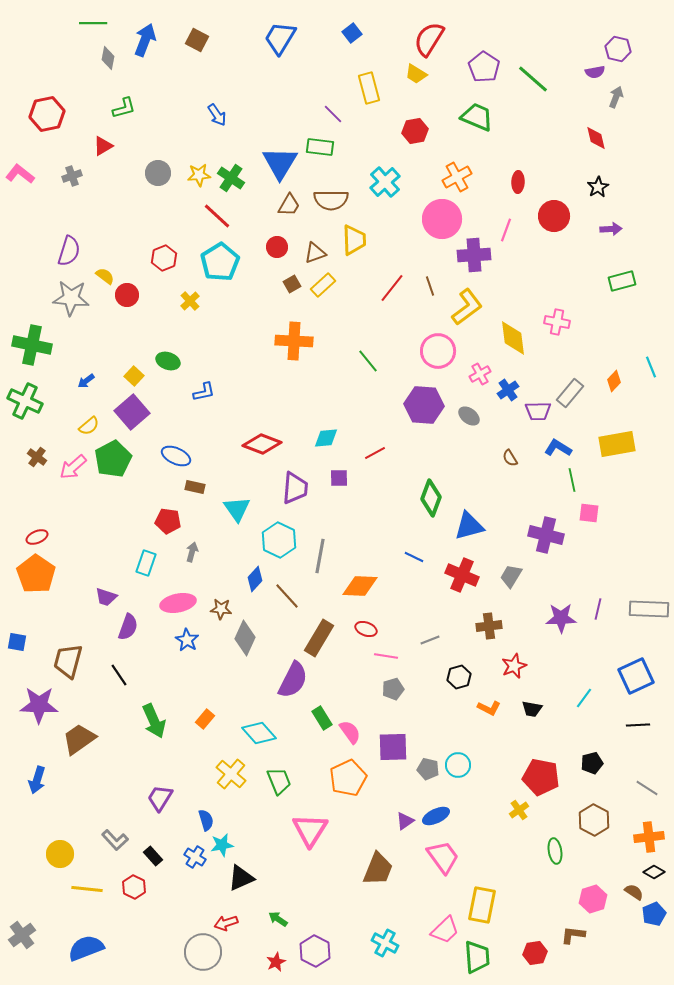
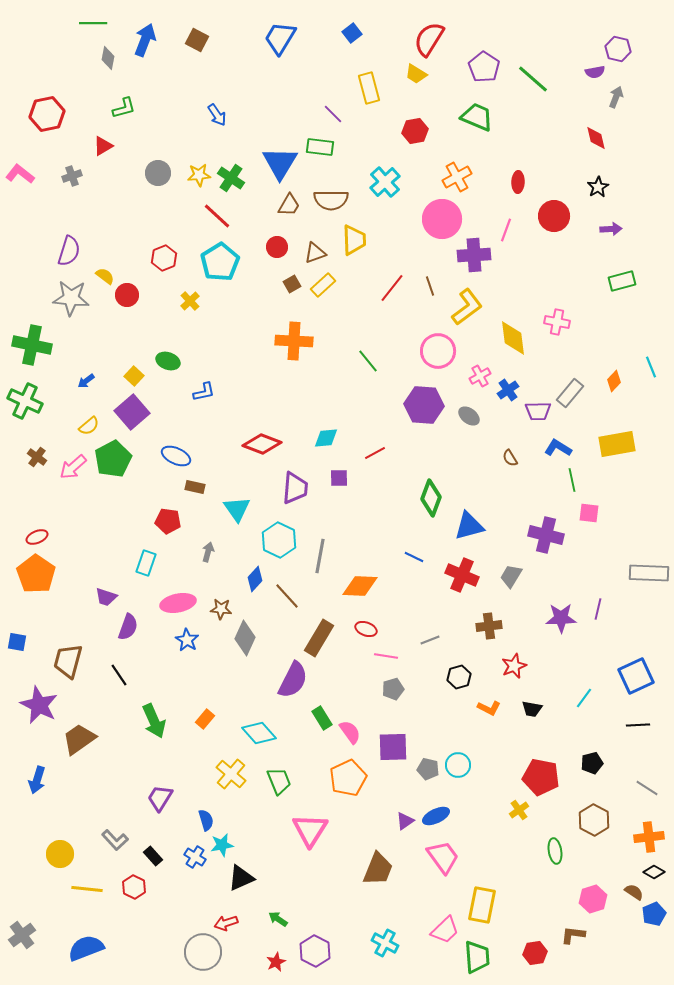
pink cross at (480, 374): moved 2 px down
gray arrow at (192, 552): moved 16 px right
gray rectangle at (649, 609): moved 36 px up
purple star at (39, 705): rotated 24 degrees clockwise
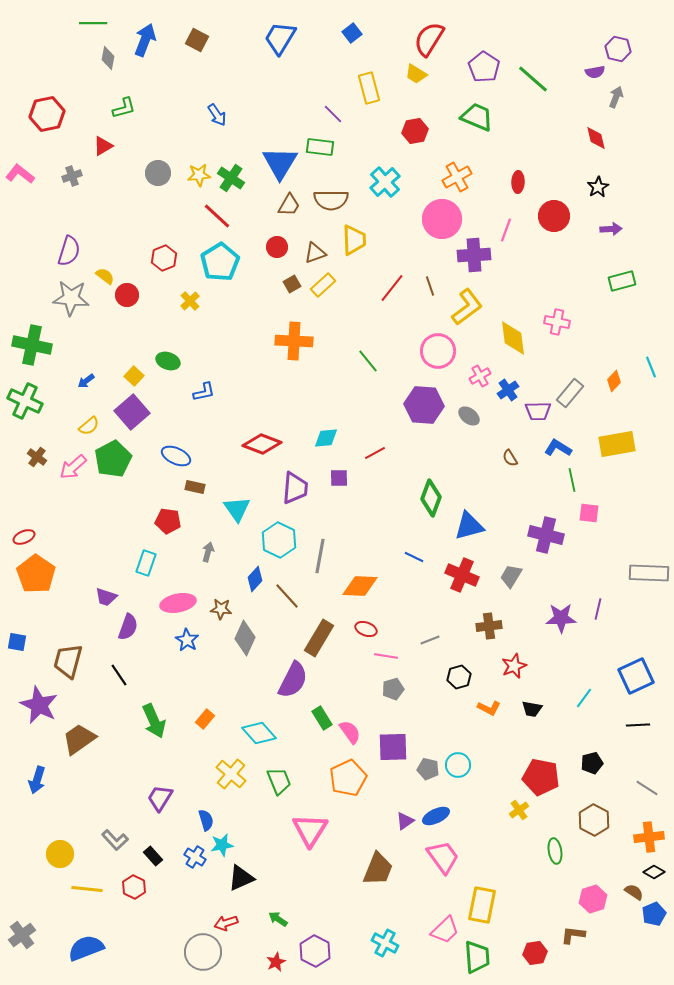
red ellipse at (37, 537): moved 13 px left
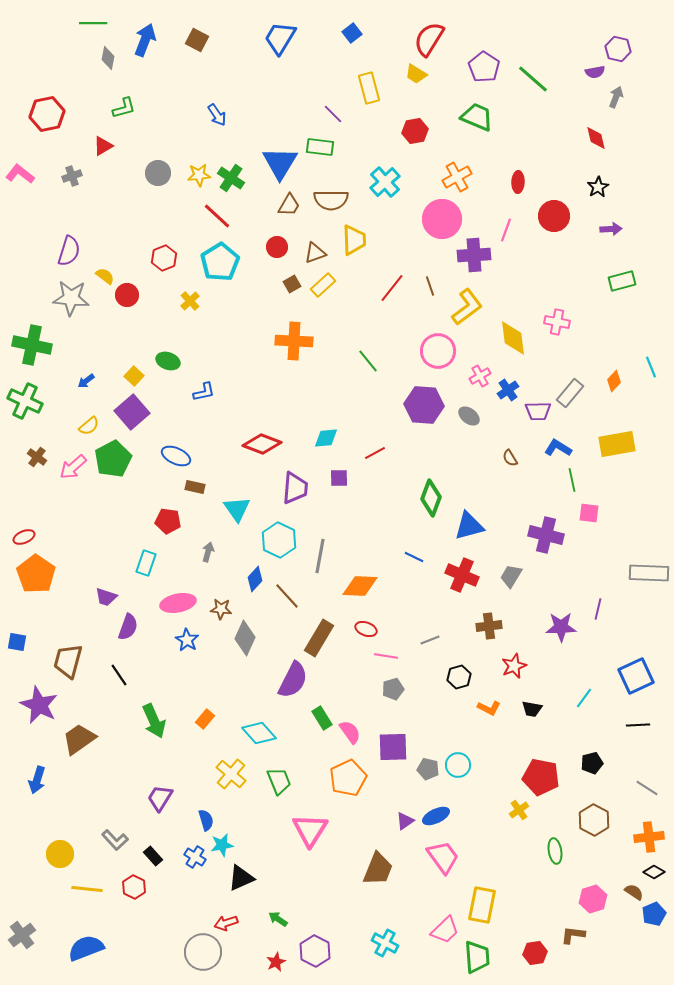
purple star at (561, 618): moved 9 px down
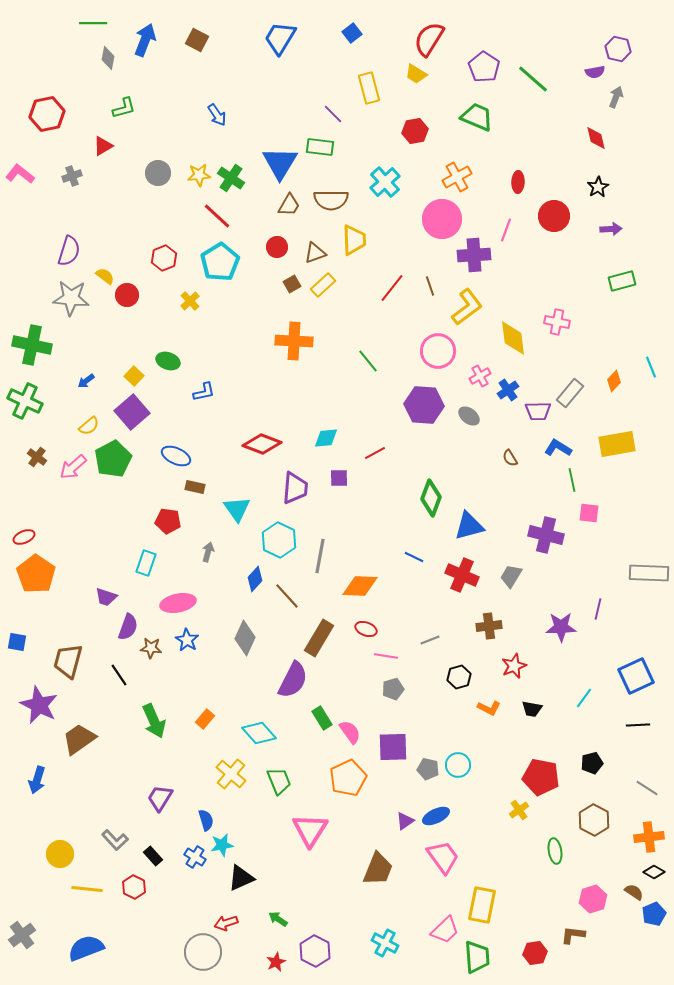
brown star at (221, 609): moved 70 px left, 39 px down
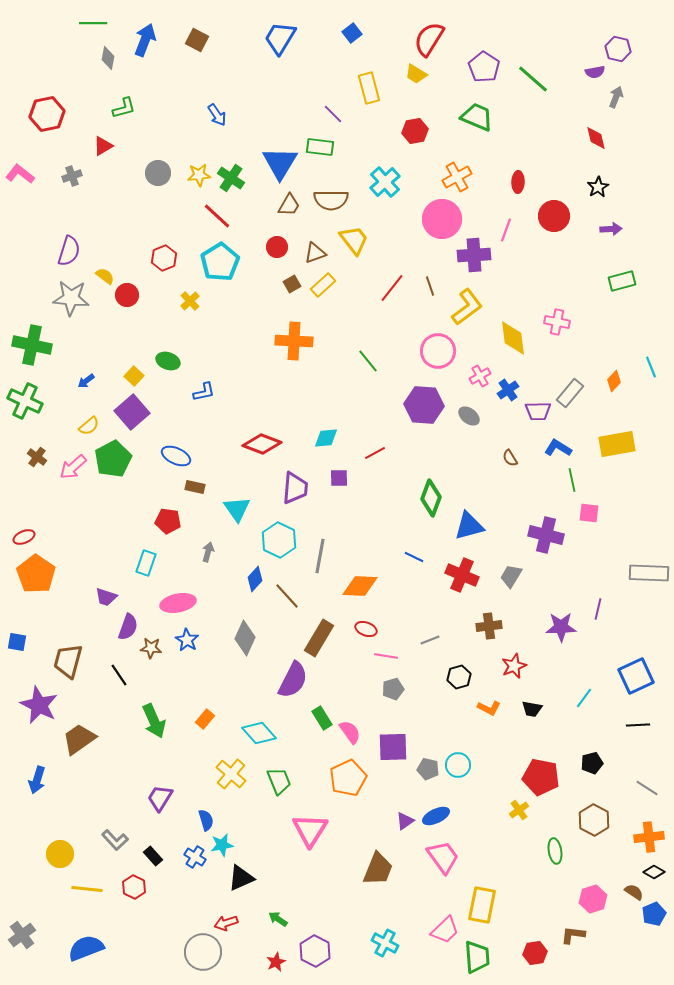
yellow trapezoid at (354, 240): rotated 36 degrees counterclockwise
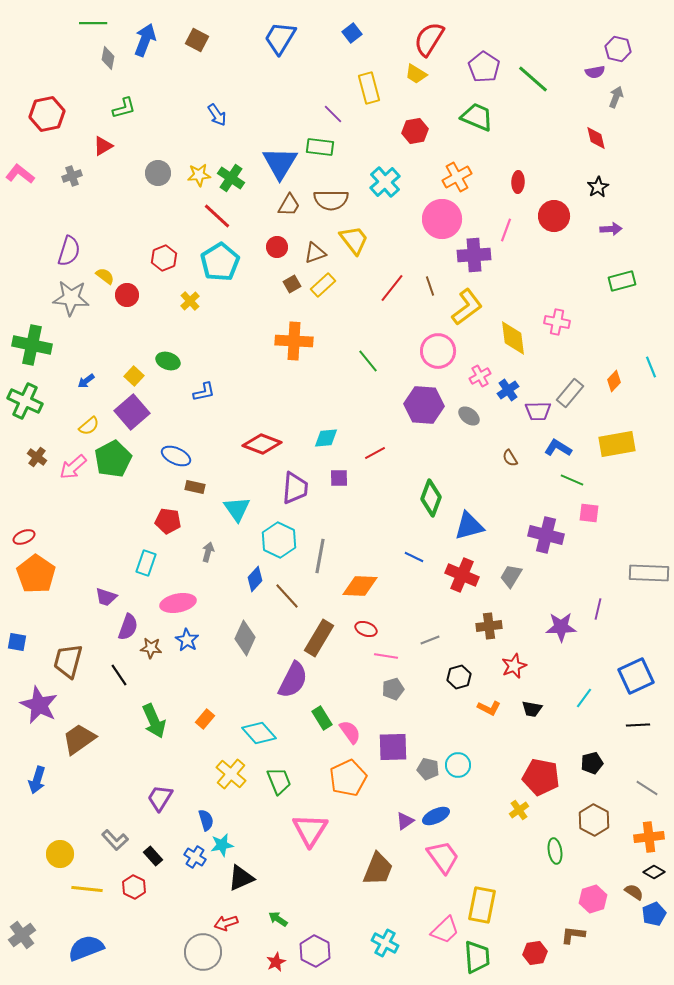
green line at (572, 480): rotated 55 degrees counterclockwise
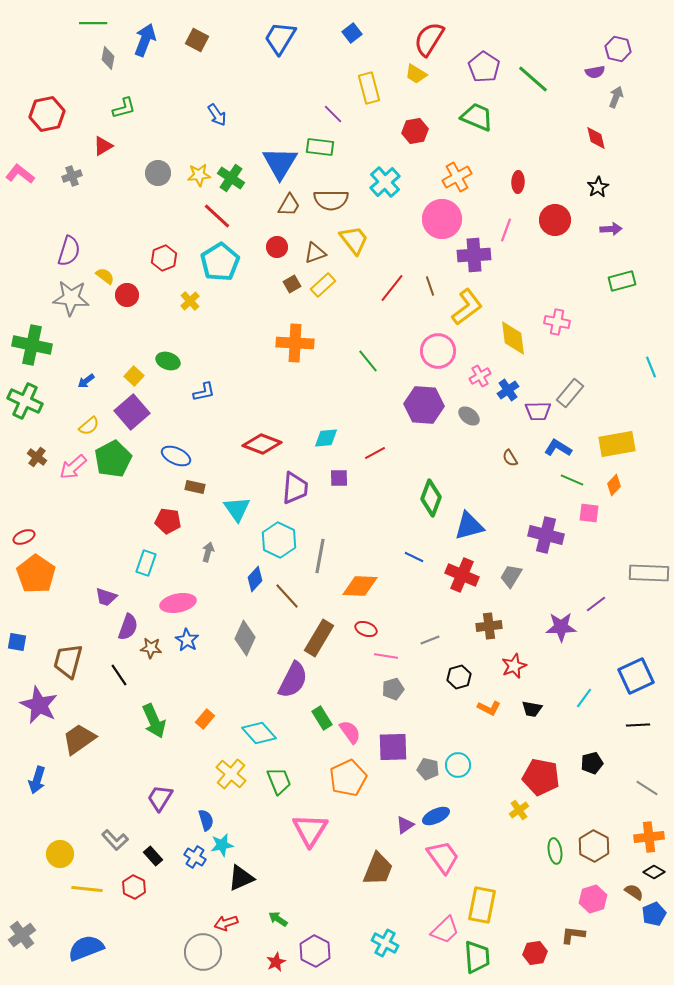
red circle at (554, 216): moved 1 px right, 4 px down
orange cross at (294, 341): moved 1 px right, 2 px down
orange diamond at (614, 381): moved 104 px down
purple line at (598, 609): moved 2 px left, 5 px up; rotated 40 degrees clockwise
brown hexagon at (594, 820): moved 26 px down
purple triangle at (405, 821): moved 4 px down
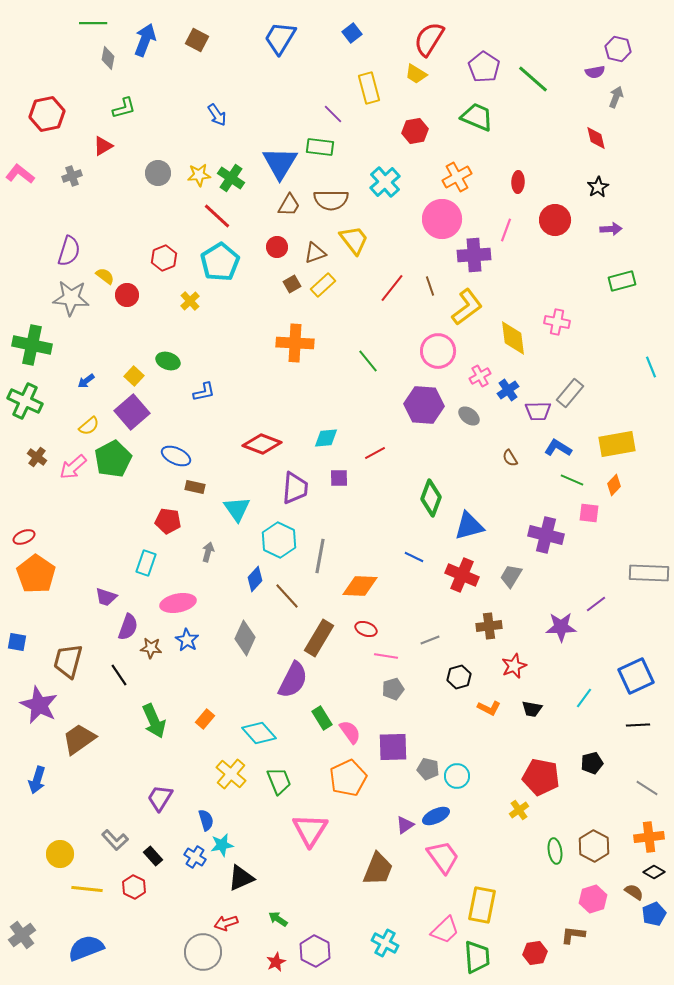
cyan circle at (458, 765): moved 1 px left, 11 px down
